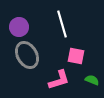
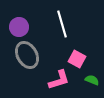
pink square: moved 1 px right, 3 px down; rotated 18 degrees clockwise
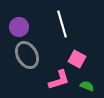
green semicircle: moved 5 px left, 6 px down
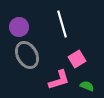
pink square: rotated 30 degrees clockwise
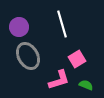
gray ellipse: moved 1 px right, 1 px down
green semicircle: moved 1 px left, 1 px up
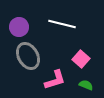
white line: rotated 60 degrees counterclockwise
pink square: moved 4 px right; rotated 18 degrees counterclockwise
pink L-shape: moved 4 px left
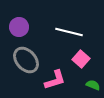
white line: moved 7 px right, 8 px down
gray ellipse: moved 2 px left, 4 px down; rotated 12 degrees counterclockwise
green semicircle: moved 7 px right
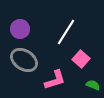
purple circle: moved 1 px right, 2 px down
white line: moved 3 px left; rotated 72 degrees counterclockwise
gray ellipse: moved 2 px left; rotated 16 degrees counterclockwise
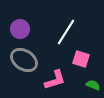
pink square: rotated 24 degrees counterclockwise
